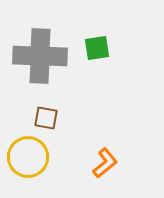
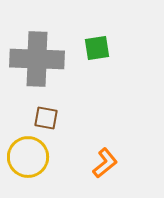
gray cross: moved 3 px left, 3 px down
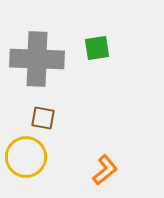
brown square: moved 3 px left
yellow circle: moved 2 px left
orange L-shape: moved 7 px down
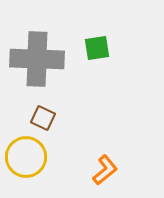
brown square: rotated 15 degrees clockwise
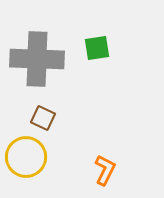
orange L-shape: rotated 24 degrees counterclockwise
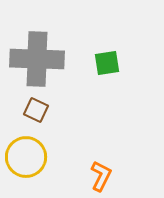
green square: moved 10 px right, 15 px down
brown square: moved 7 px left, 8 px up
orange L-shape: moved 4 px left, 6 px down
